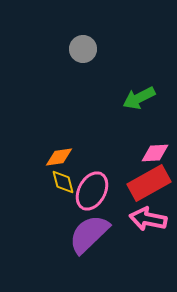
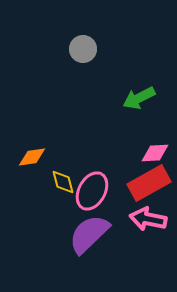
orange diamond: moved 27 px left
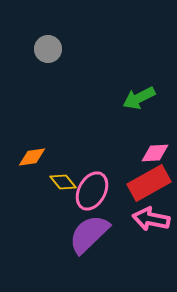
gray circle: moved 35 px left
yellow diamond: rotated 24 degrees counterclockwise
pink arrow: moved 3 px right
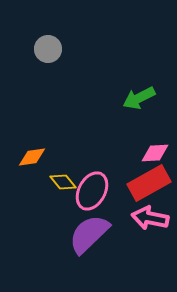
pink arrow: moved 1 px left, 1 px up
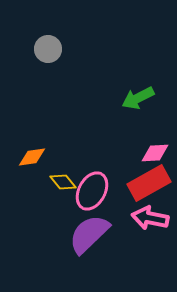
green arrow: moved 1 px left
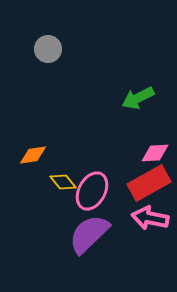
orange diamond: moved 1 px right, 2 px up
